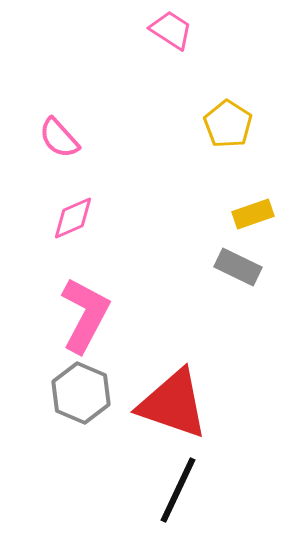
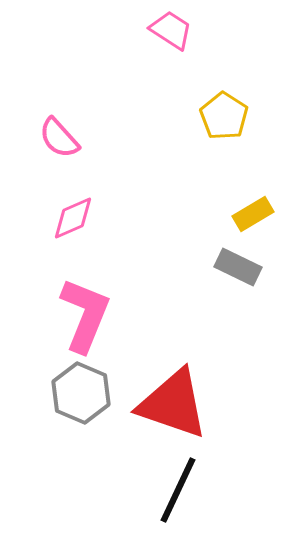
yellow pentagon: moved 4 px left, 8 px up
yellow rectangle: rotated 12 degrees counterclockwise
pink L-shape: rotated 6 degrees counterclockwise
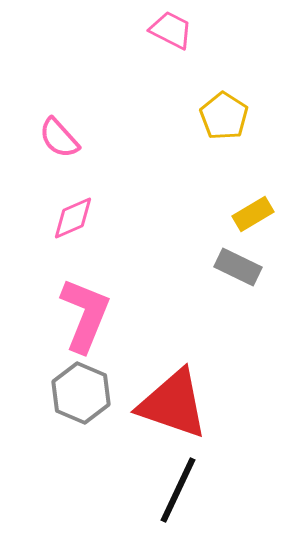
pink trapezoid: rotated 6 degrees counterclockwise
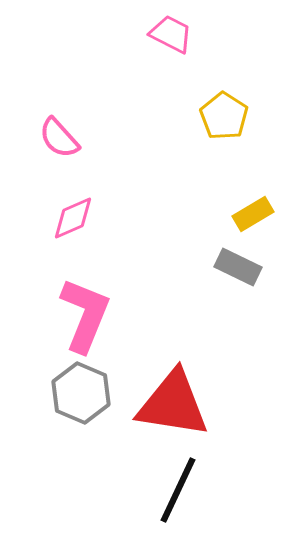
pink trapezoid: moved 4 px down
red triangle: rotated 10 degrees counterclockwise
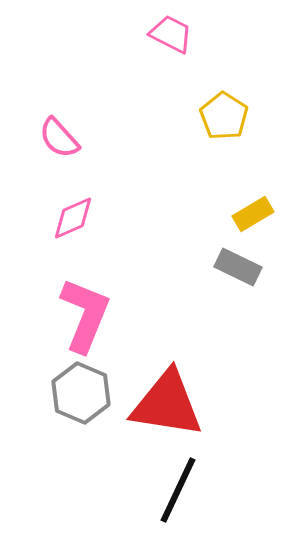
red triangle: moved 6 px left
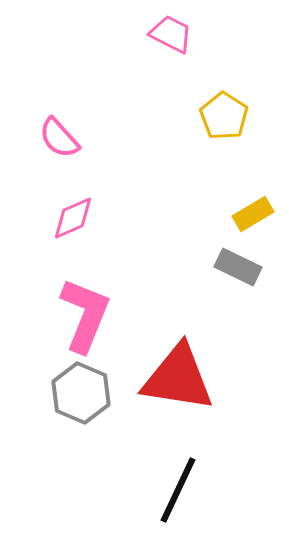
red triangle: moved 11 px right, 26 px up
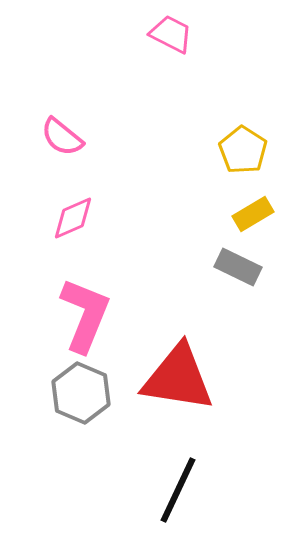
yellow pentagon: moved 19 px right, 34 px down
pink semicircle: moved 3 px right, 1 px up; rotated 9 degrees counterclockwise
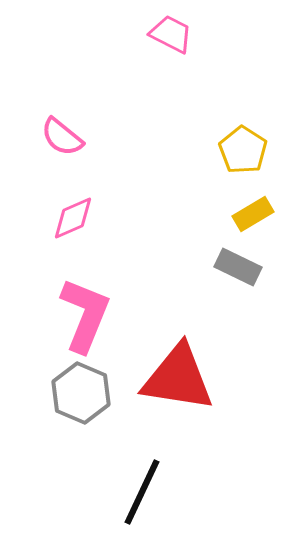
black line: moved 36 px left, 2 px down
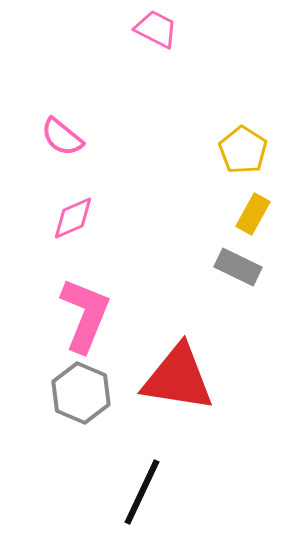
pink trapezoid: moved 15 px left, 5 px up
yellow rectangle: rotated 30 degrees counterclockwise
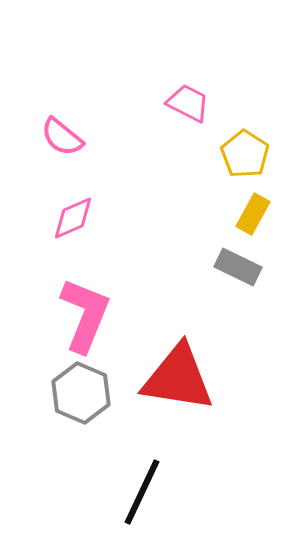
pink trapezoid: moved 32 px right, 74 px down
yellow pentagon: moved 2 px right, 4 px down
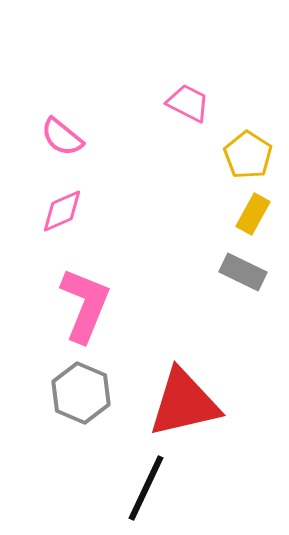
yellow pentagon: moved 3 px right, 1 px down
pink diamond: moved 11 px left, 7 px up
gray rectangle: moved 5 px right, 5 px down
pink L-shape: moved 10 px up
red triangle: moved 6 px right, 25 px down; rotated 22 degrees counterclockwise
black line: moved 4 px right, 4 px up
